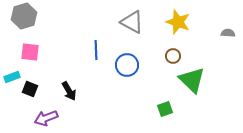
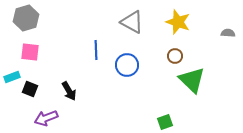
gray hexagon: moved 2 px right, 2 px down
brown circle: moved 2 px right
green square: moved 13 px down
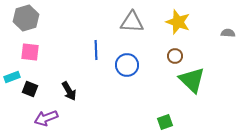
gray triangle: rotated 25 degrees counterclockwise
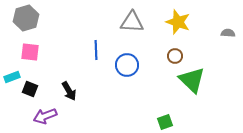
purple arrow: moved 1 px left, 2 px up
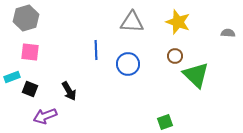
blue circle: moved 1 px right, 1 px up
green triangle: moved 4 px right, 5 px up
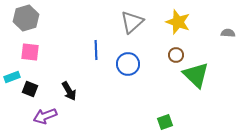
gray triangle: rotated 45 degrees counterclockwise
brown circle: moved 1 px right, 1 px up
